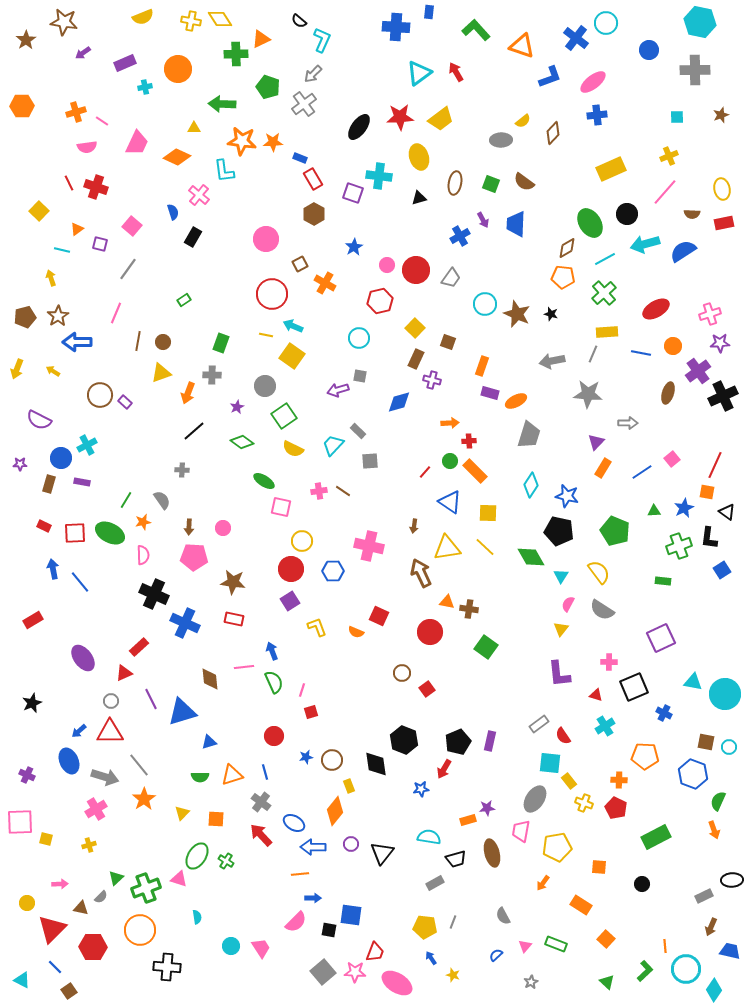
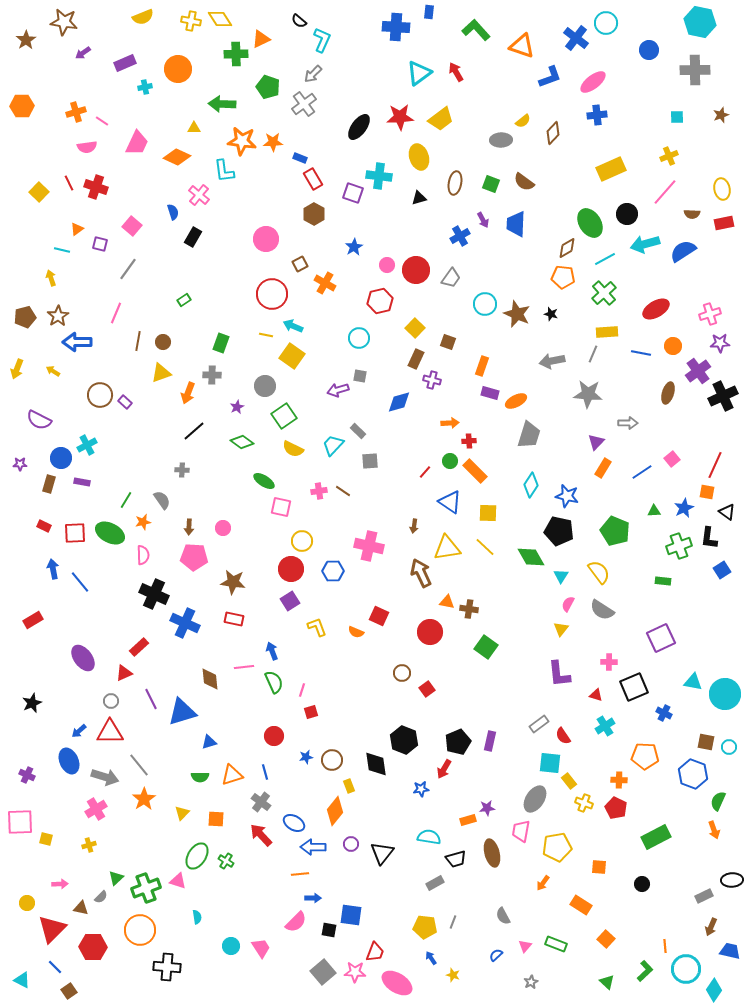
yellow square at (39, 211): moved 19 px up
pink triangle at (179, 879): moved 1 px left, 2 px down
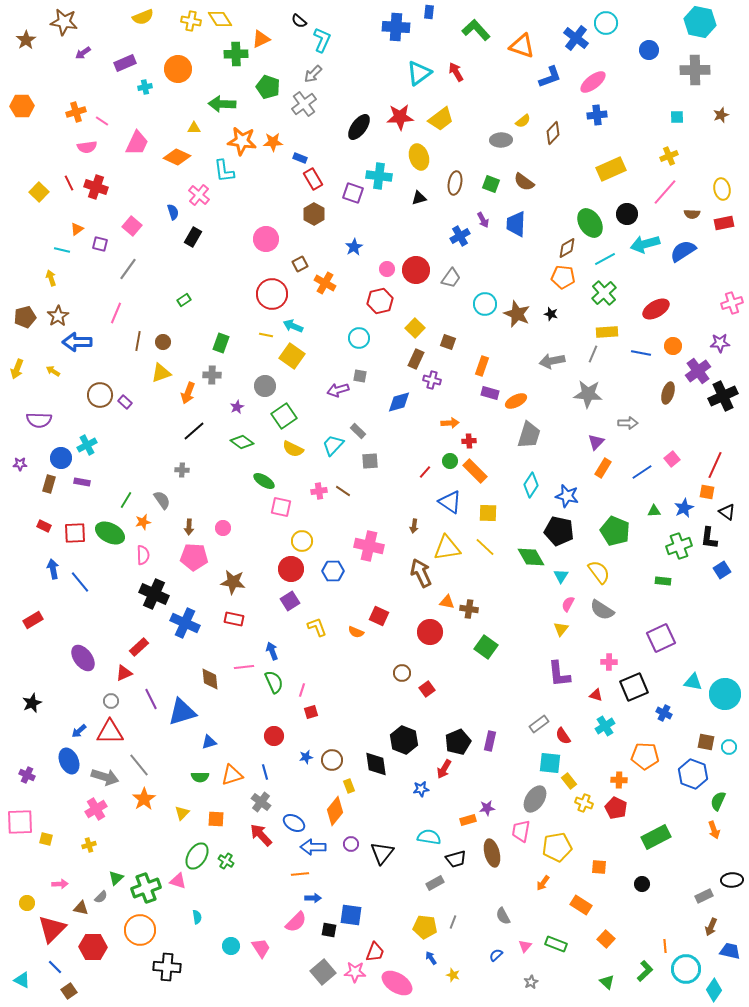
pink circle at (387, 265): moved 4 px down
pink cross at (710, 314): moved 22 px right, 11 px up
purple semicircle at (39, 420): rotated 25 degrees counterclockwise
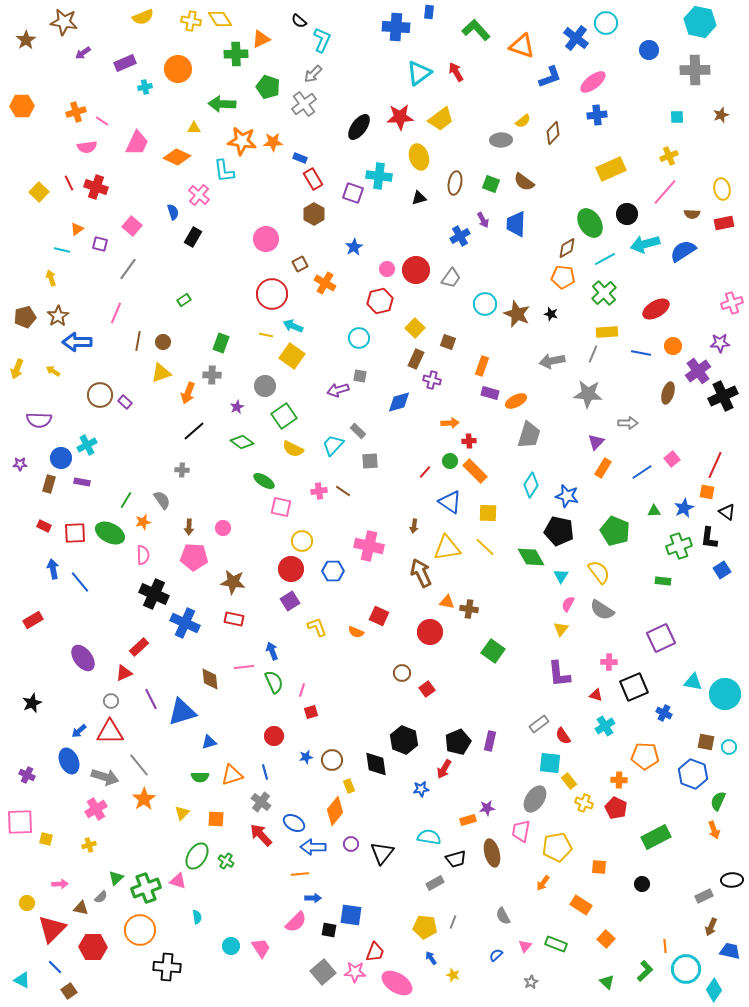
green square at (486, 647): moved 7 px right, 4 px down
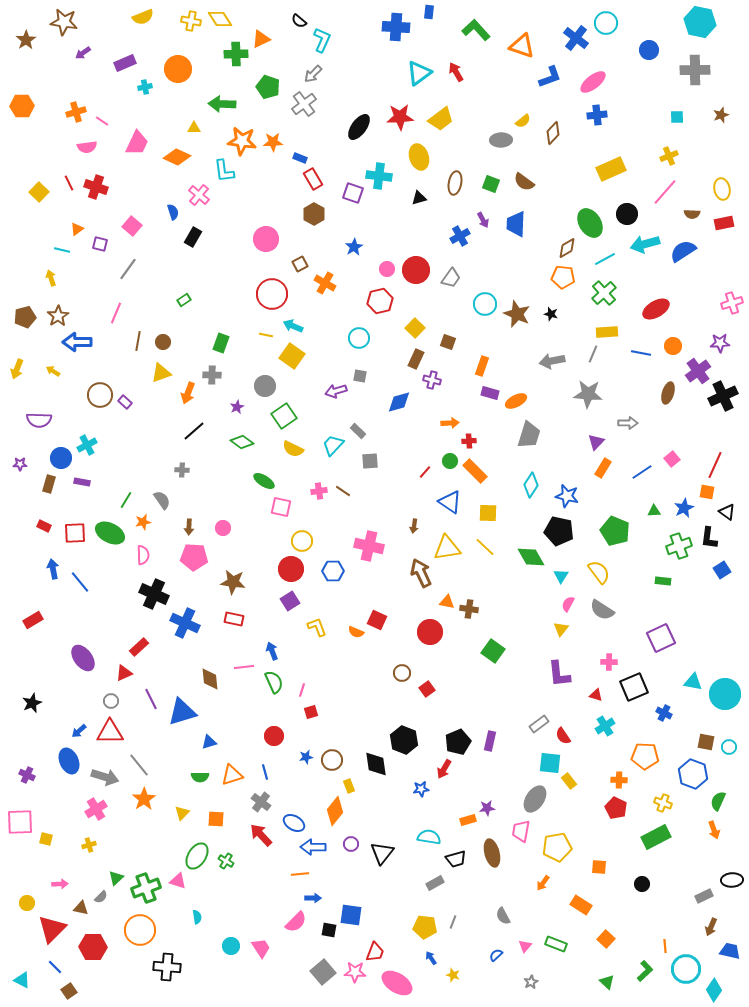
purple arrow at (338, 390): moved 2 px left, 1 px down
red square at (379, 616): moved 2 px left, 4 px down
yellow cross at (584, 803): moved 79 px right
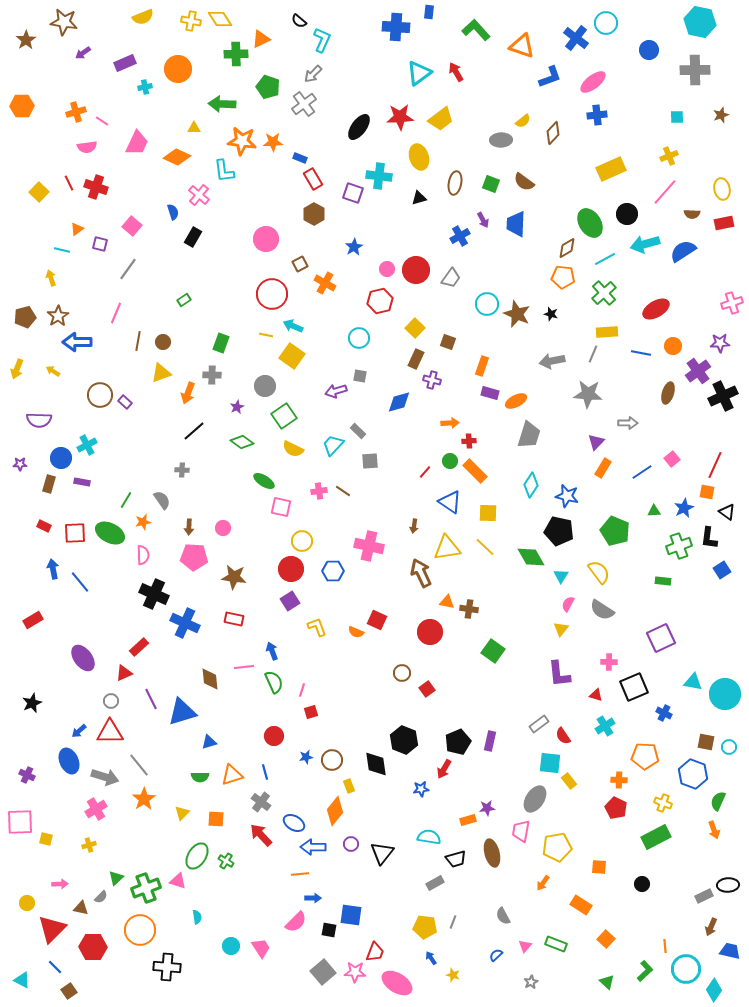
cyan circle at (485, 304): moved 2 px right
brown star at (233, 582): moved 1 px right, 5 px up
black ellipse at (732, 880): moved 4 px left, 5 px down
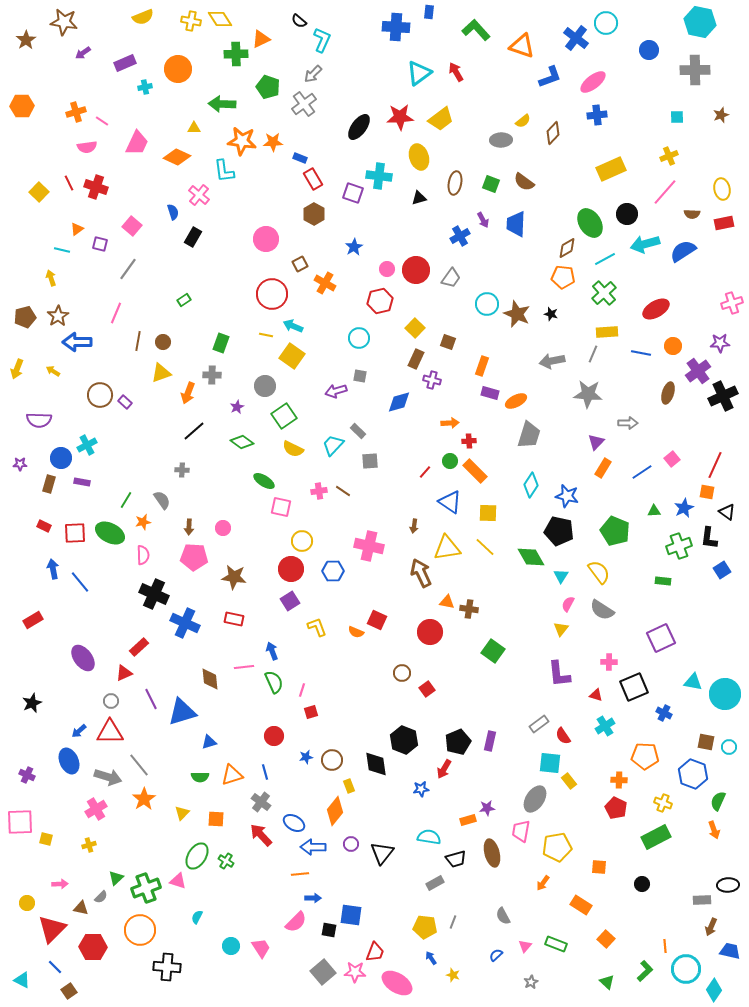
gray arrow at (105, 777): moved 3 px right
gray rectangle at (704, 896): moved 2 px left, 4 px down; rotated 24 degrees clockwise
cyan semicircle at (197, 917): rotated 144 degrees counterclockwise
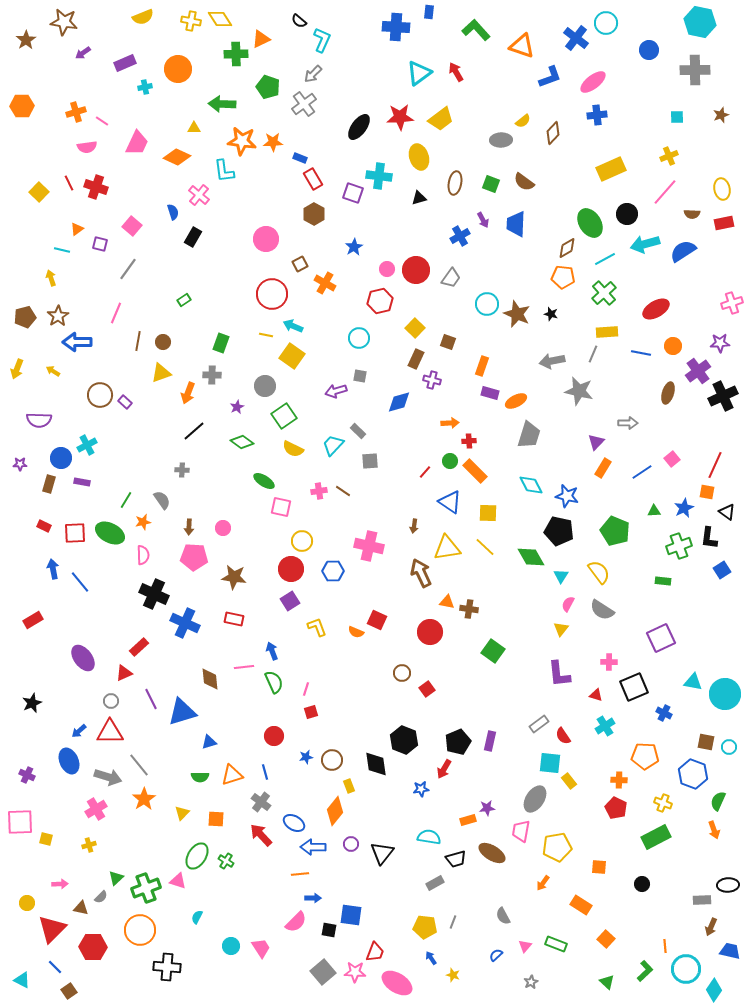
gray star at (588, 394): moved 9 px left, 3 px up; rotated 8 degrees clockwise
cyan diamond at (531, 485): rotated 60 degrees counterclockwise
pink line at (302, 690): moved 4 px right, 1 px up
brown ellipse at (492, 853): rotated 44 degrees counterclockwise
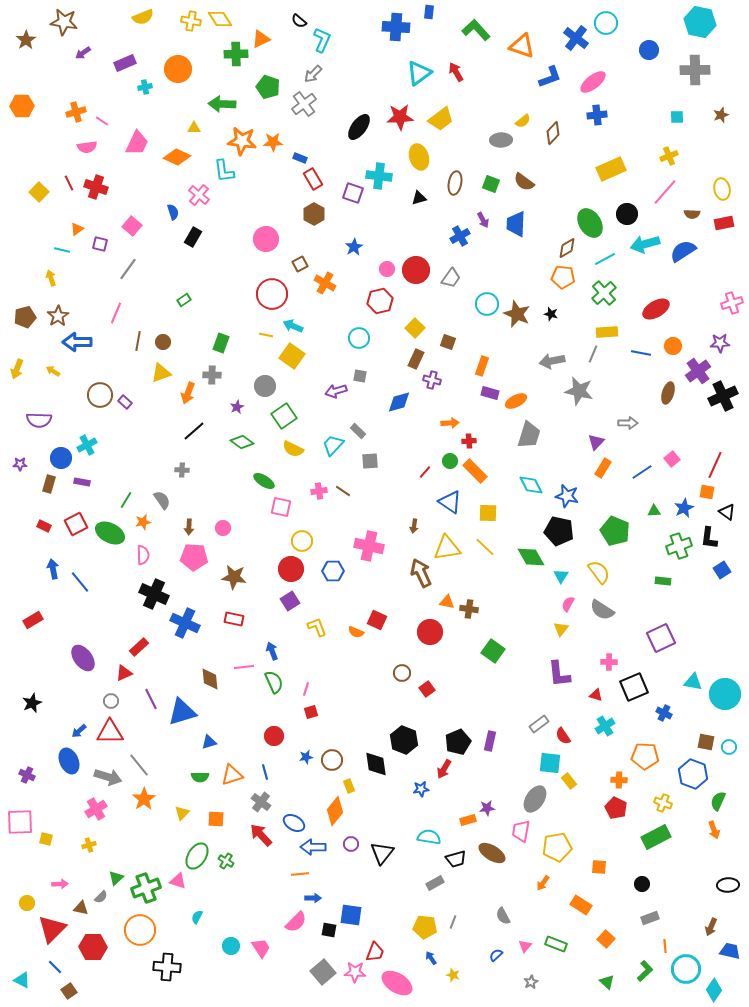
red square at (75, 533): moved 1 px right, 9 px up; rotated 25 degrees counterclockwise
gray rectangle at (702, 900): moved 52 px left, 18 px down; rotated 18 degrees counterclockwise
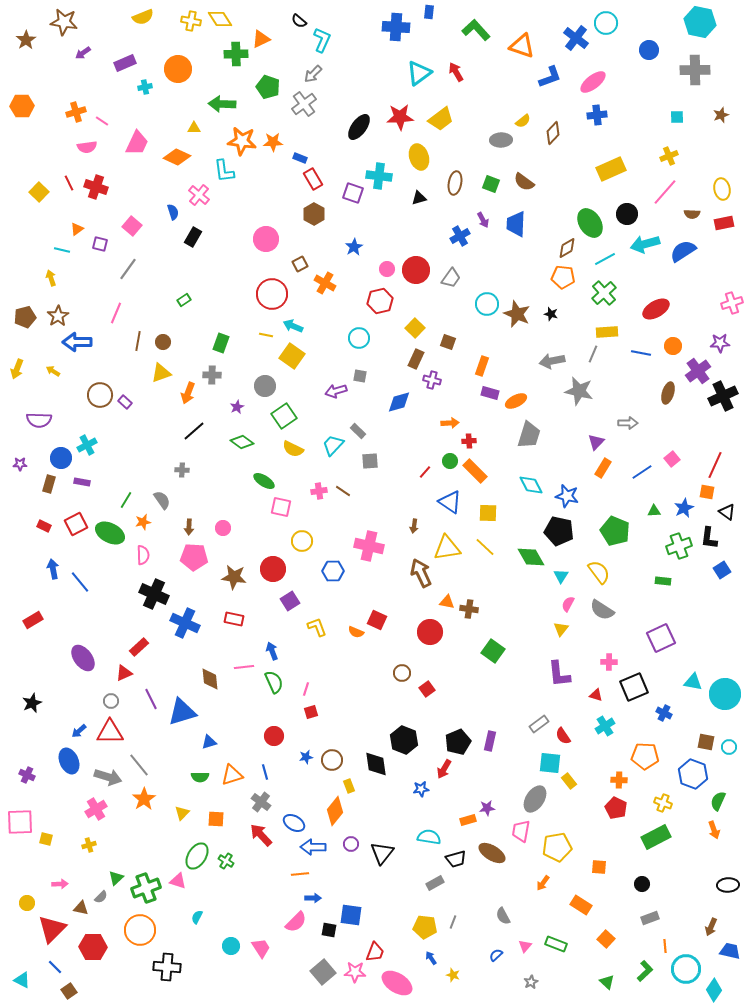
red circle at (291, 569): moved 18 px left
